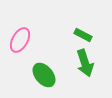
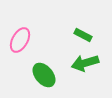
green arrow: rotated 92 degrees clockwise
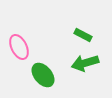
pink ellipse: moved 1 px left, 7 px down; rotated 55 degrees counterclockwise
green ellipse: moved 1 px left
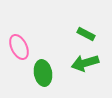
green rectangle: moved 3 px right, 1 px up
green ellipse: moved 2 px up; rotated 30 degrees clockwise
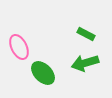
green ellipse: rotated 35 degrees counterclockwise
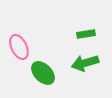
green rectangle: rotated 36 degrees counterclockwise
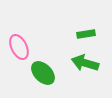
green arrow: rotated 32 degrees clockwise
